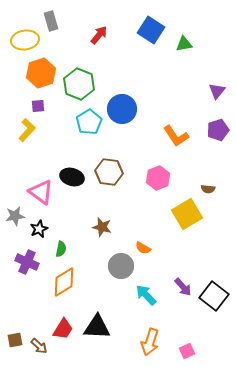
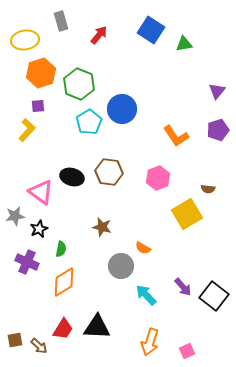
gray rectangle: moved 10 px right
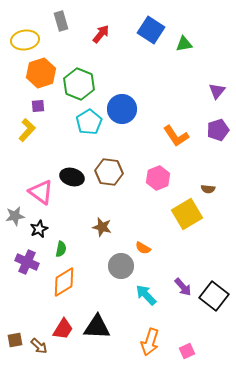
red arrow: moved 2 px right, 1 px up
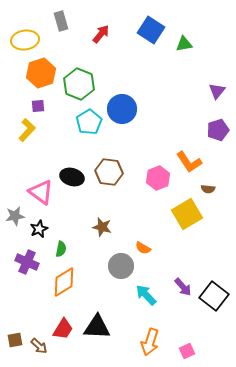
orange L-shape: moved 13 px right, 26 px down
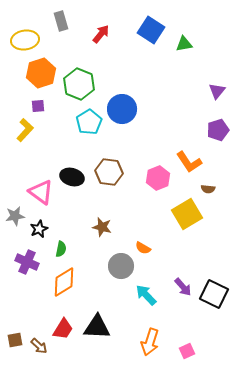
yellow L-shape: moved 2 px left
black square: moved 2 px up; rotated 12 degrees counterclockwise
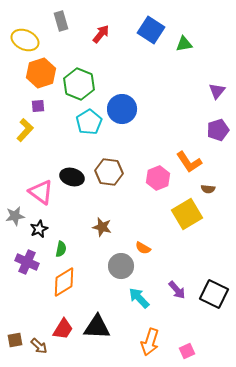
yellow ellipse: rotated 32 degrees clockwise
purple arrow: moved 6 px left, 3 px down
cyan arrow: moved 7 px left, 3 px down
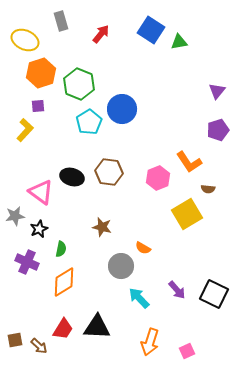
green triangle: moved 5 px left, 2 px up
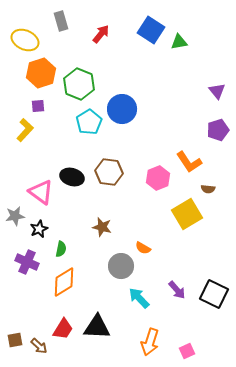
purple triangle: rotated 18 degrees counterclockwise
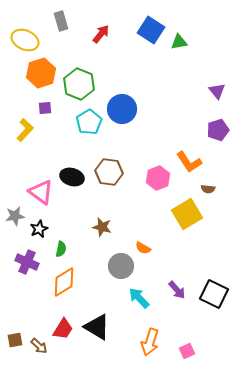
purple square: moved 7 px right, 2 px down
black triangle: rotated 28 degrees clockwise
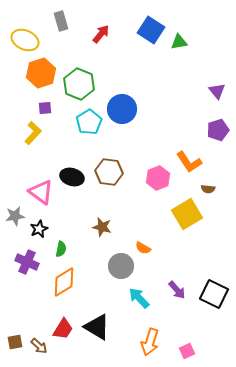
yellow L-shape: moved 8 px right, 3 px down
brown square: moved 2 px down
